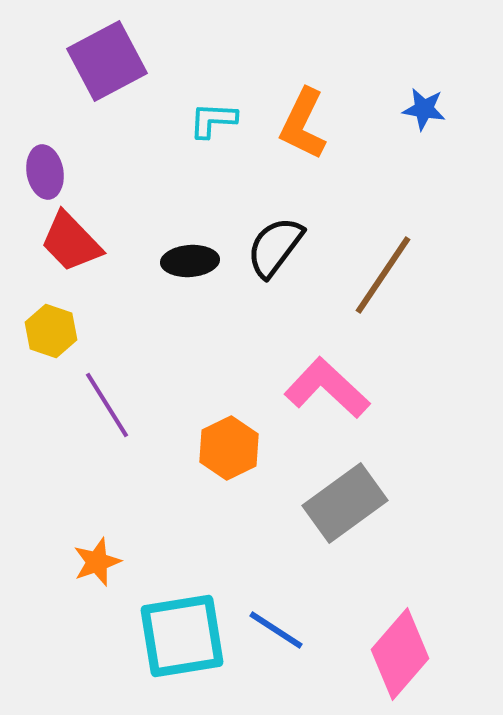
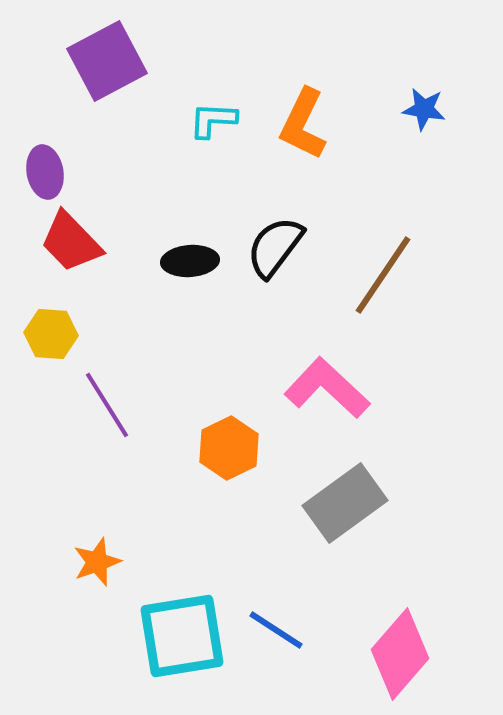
yellow hexagon: moved 3 px down; rotated 15 degrees counterclockwise
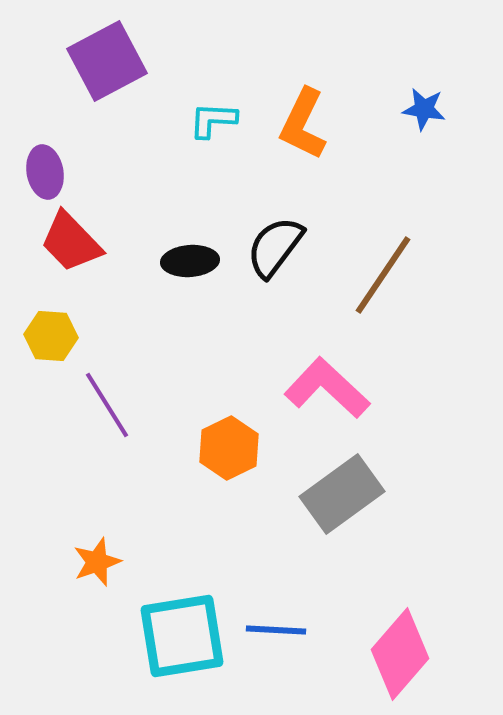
yellow hexagon: moved 2 px down
gray rectangle: moved 3 px left, 9 px up
blue line: rotated 30 degrees counterclockwise
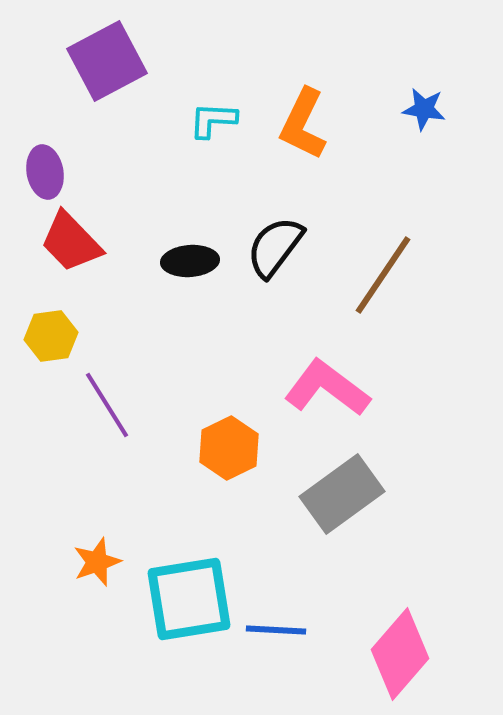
yellow hexagon: rotated 12 degrees counterclockwise
pink L-shape: rotated 6 degrees counterclockwise
cyan square: moved 7 px right, 37 px up
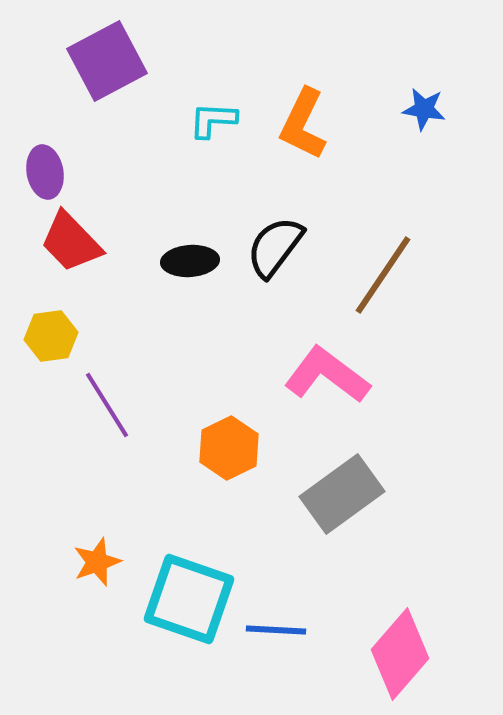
pink L-shape: moved 13 px up
cyan square: rotated 28 degrees clockwise
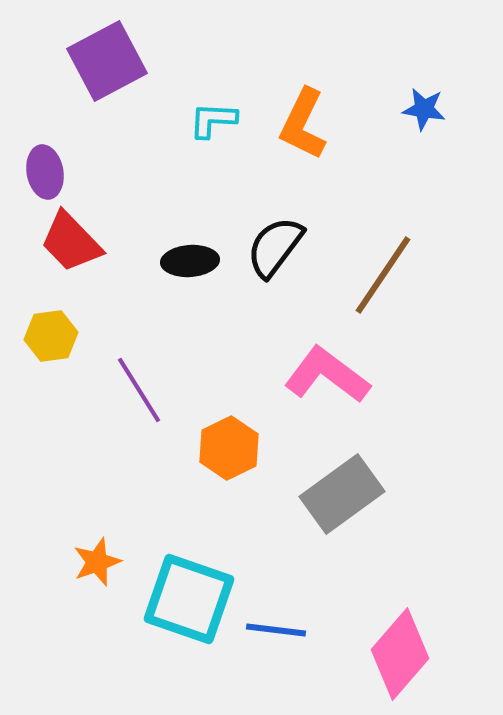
purple line: moved 32 px right, 15 px up
blue line: rotated 4 degrees clockwise
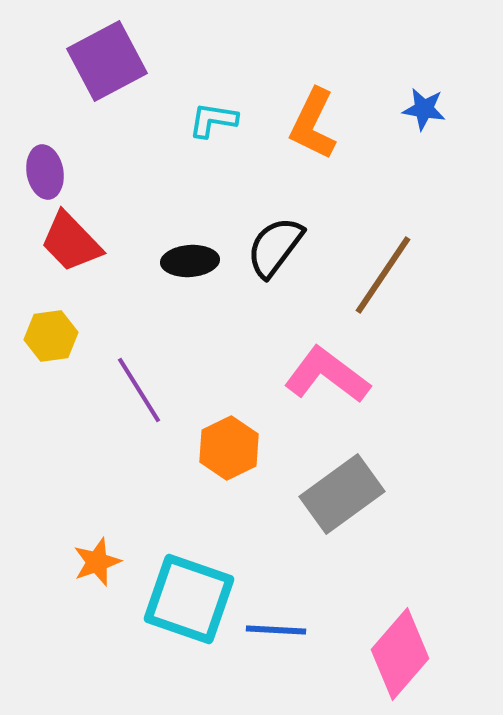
cyan L-shape: rotated 6 degrees clockwise
orange L-shape: moved 10 px right
blue line: rotated 4 degrees counterclockwise
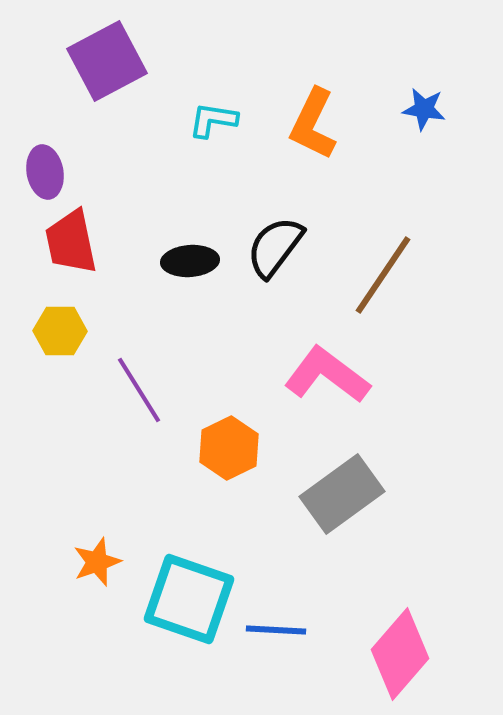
red trapezoid: rotated 32 degrees clockwise
yellow hexagon: moved 9 px right, 5 px up; rotated 9 degrees clockwise
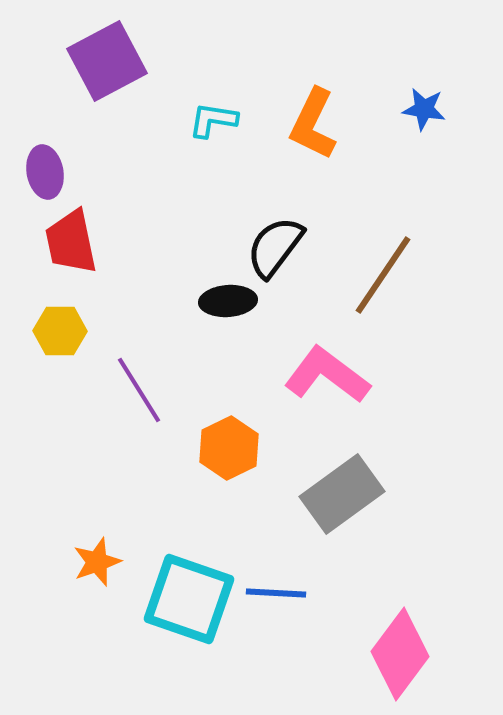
black ellipse: moved 38 px right, 40 px down
blue line: moved 37 px up
pink diamond: rotated 4 degrees counterclockwise
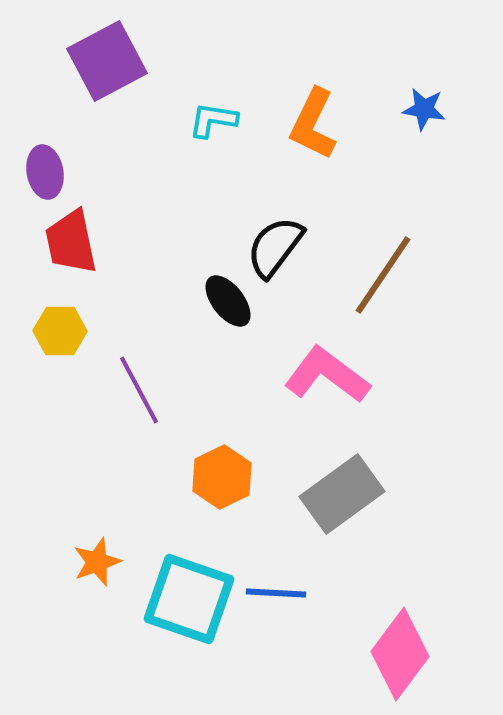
black ellipse: rotated 56 degrees clockwise
purple line: rotated 4 degrees clockwise
orange hexagon: moved 7 px left, 29 px down
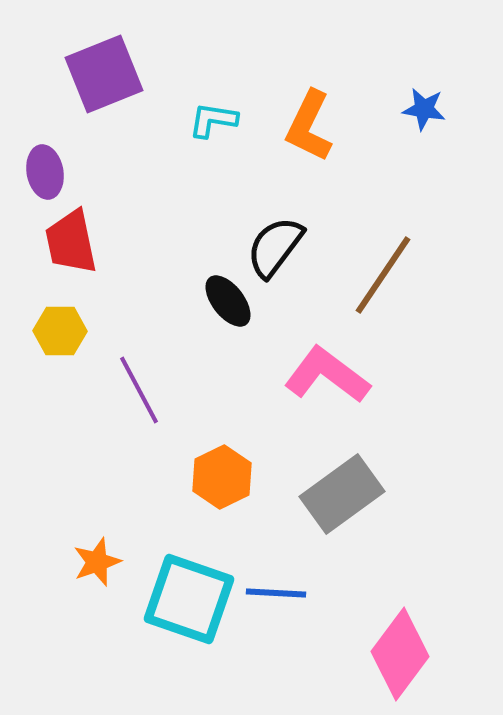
purple square: moved 3 px left, 13 px down; rotated 6 degrees clockwise
orange L-shape: moved 4 px left, 2 px down
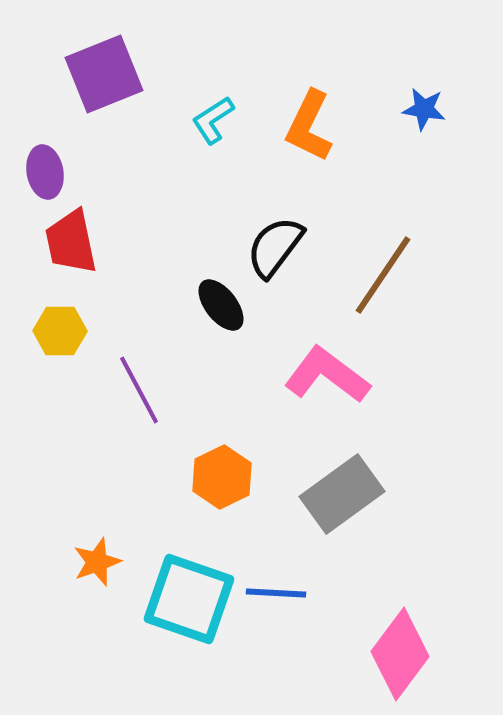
cyan L-shape: rotated 42 degrees counterclockwise
black ellipse: moved 7 px left, 4 px down
